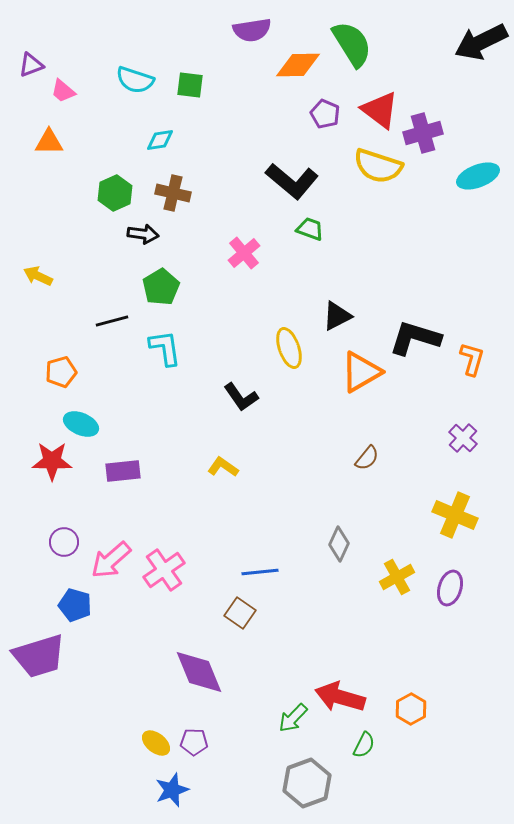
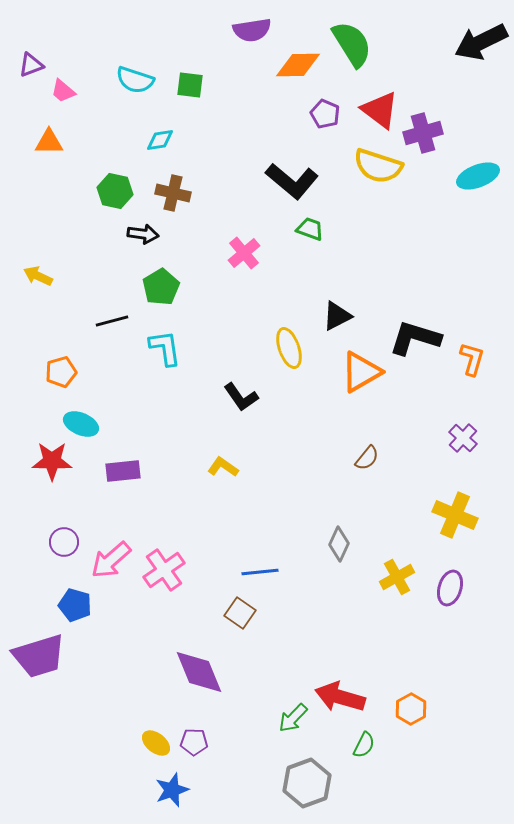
green hexagon at (115, 193): moved 2 px up; rotated 24 degrees counterclockwise
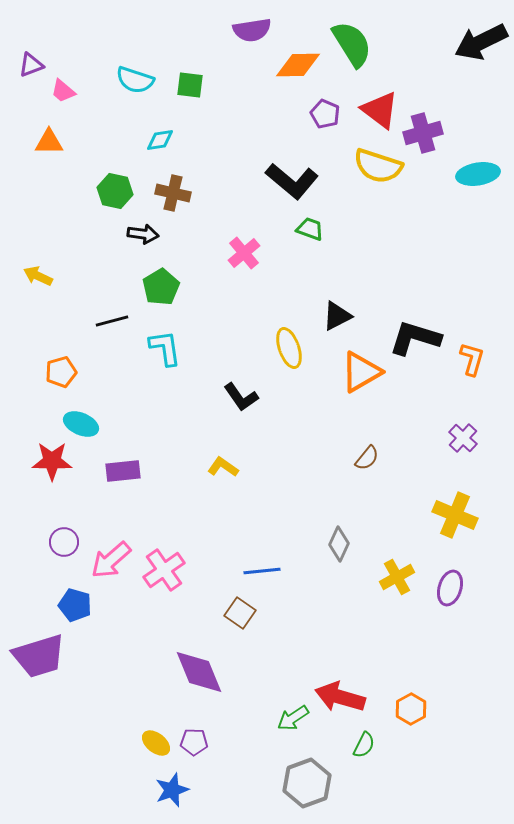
cyan ellipse at (478, 176): moved 2 px up; rotated 12 degrees clockwise
blue line at (260, 572): moved 2 px right, 1 px up
green arrow at (293, 718): rotated 12 degrees clockwise
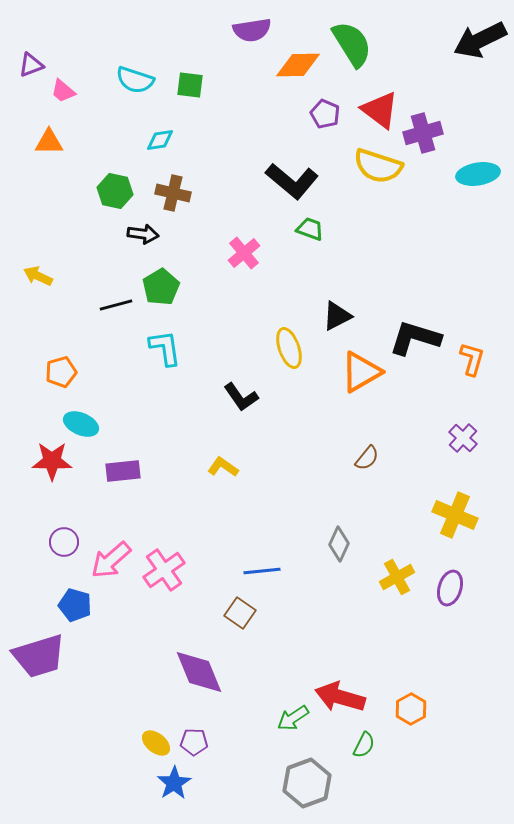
black arrow at (481, 42): moved 1 px left, 2 px up
black line at (112, 321): moved 4 px right, 16 px up
blue star at (172, 790): moved 2 px right, 7 px up; rotated 12 degrees counterclockwise
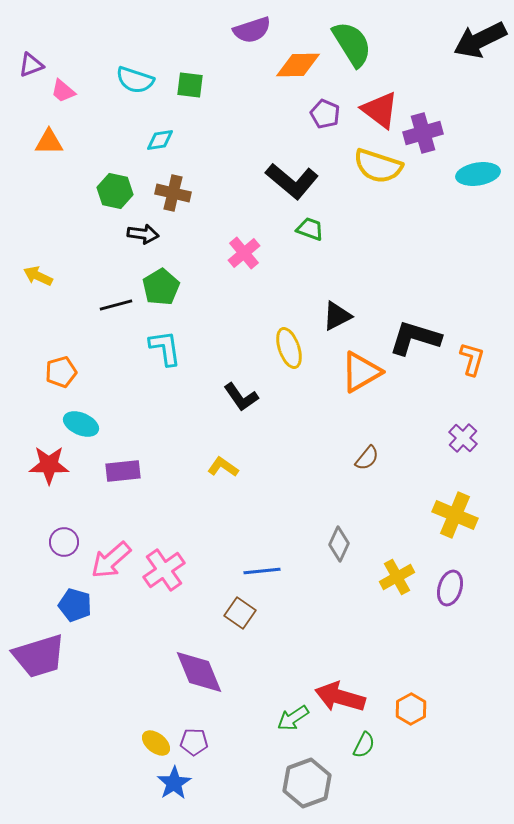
purple semicircle at (252, 30): rotated 9 degrees counterclockwise
red star at (52, 461): moved 3 px left, 4 px down
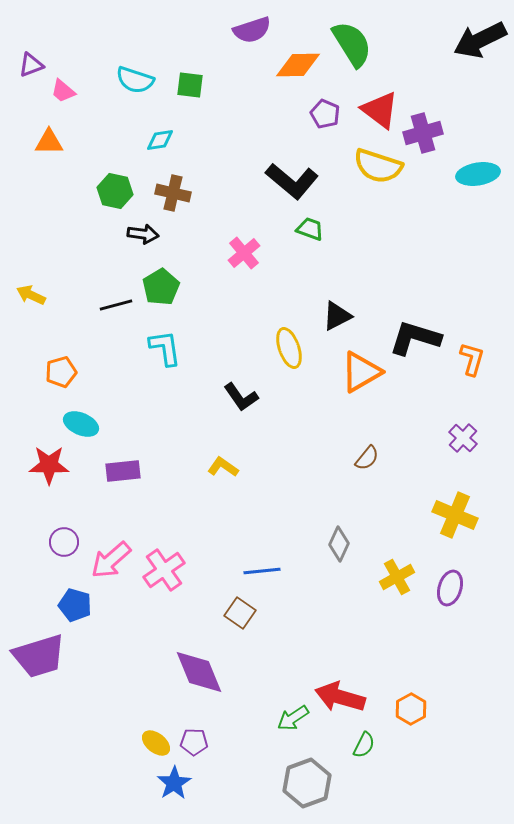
yellow arrow at (38, 276): moved 7 px left, 19 px down
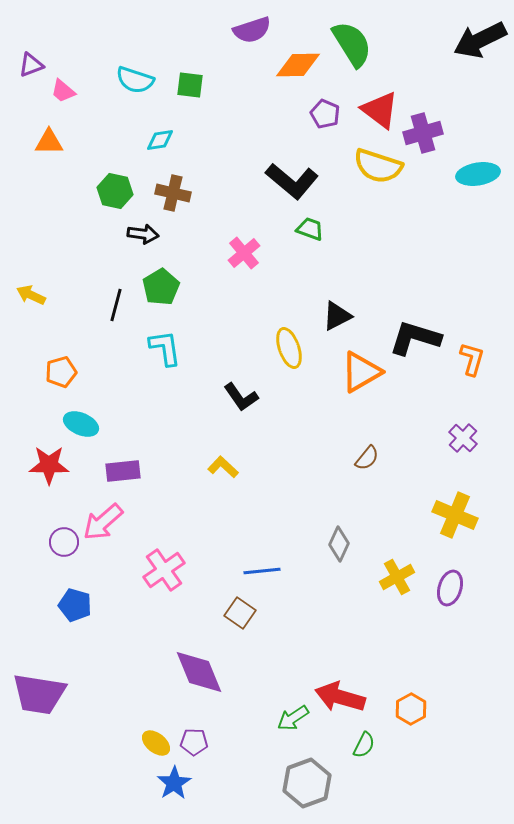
black line at (116, 305): rotated 60 degrees counterclockwise
yellow L-shape at (223, 467): rotated 8 degrees clockwise
pink arrow at (111, 560): moved 8 px left, 38 px up
purple trapezoid at (39, 656): moved 38 px down; rotated 26 degrees clockwise
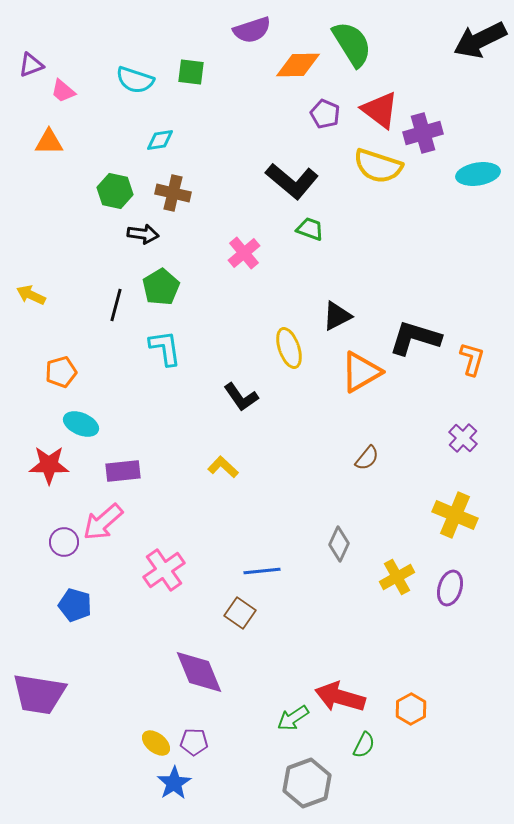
green square at (190, 85): moved 1 px right, 13 px up
